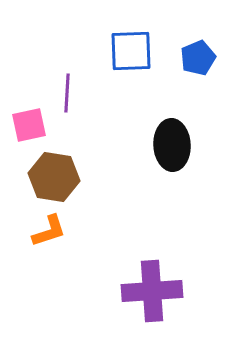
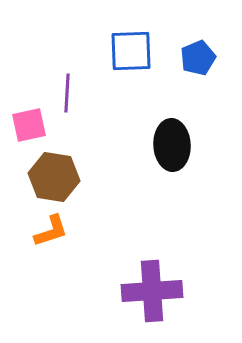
orange L-shape: moved 2 px right
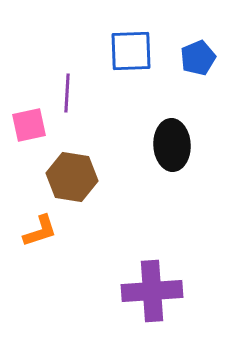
brown hexagon: moved 18 px right
orange L-shape: moved 11 px left
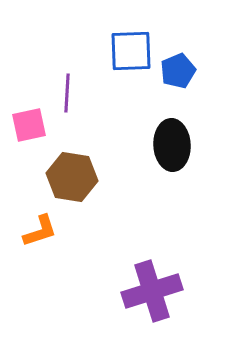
blue pentagon: moved 20 px left, 13 px down
purple cross: rotated 14 degrees counterclockwise
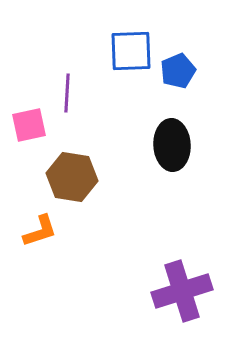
purple cross: moved 30 px right
